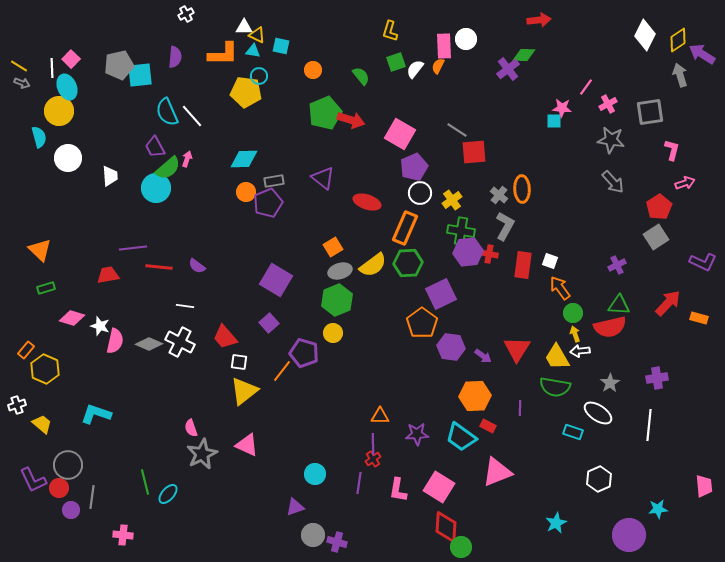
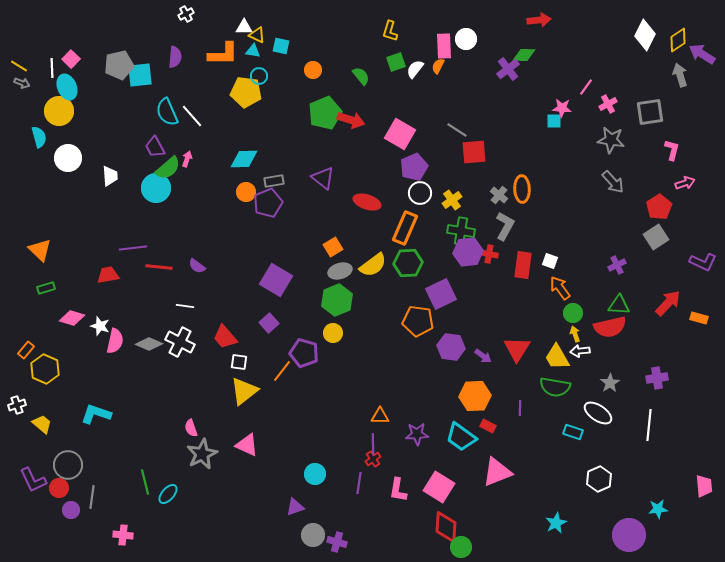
orange pentagon at (422, 323): moved 4 px left, 2 px up; rotated 28 degrees counterclockwise
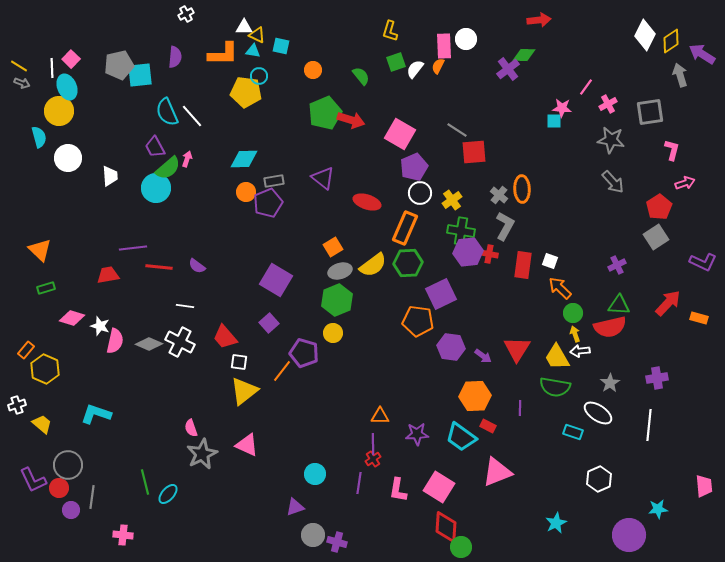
yellow diamond at (678, 40): moved 7 px left, 1 px down
orange arrow at (560, 288): rotated 10 degrees counterclockwise
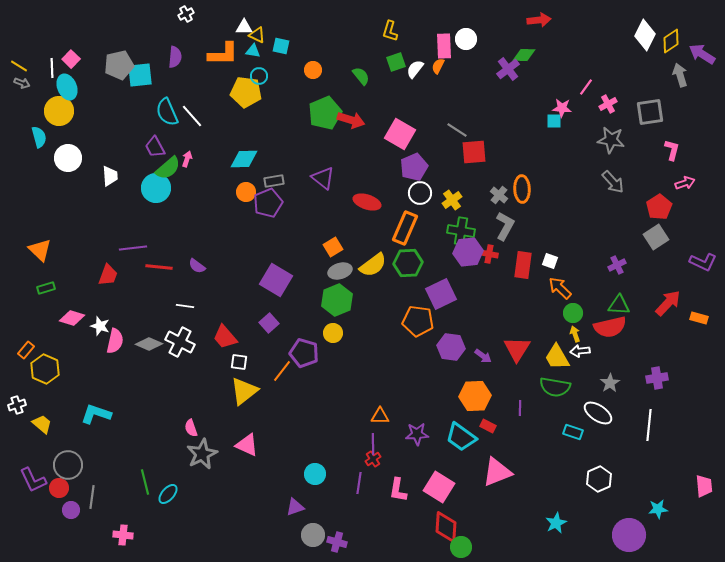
red trapezoid at (108, 275): rotated 120 degrees clockwise
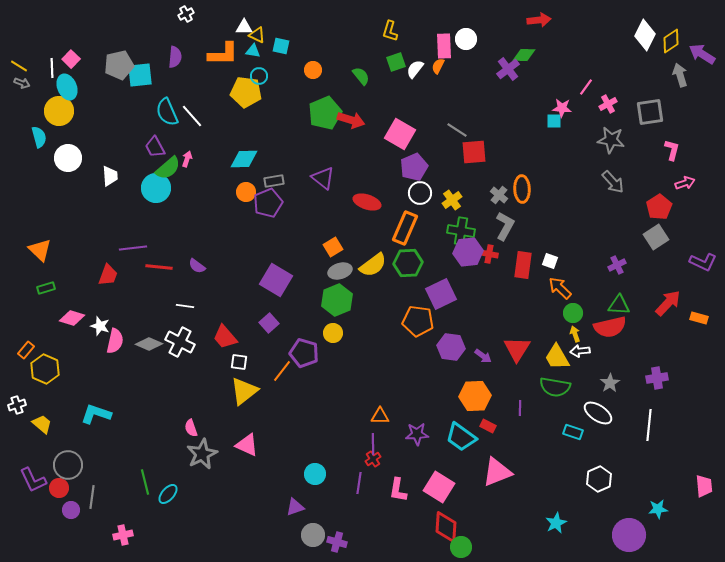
pink cross at (123, 535): rotated 18 degrees counterclockwise
